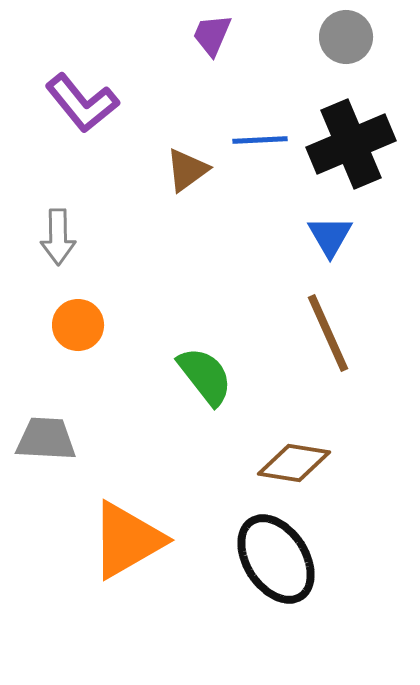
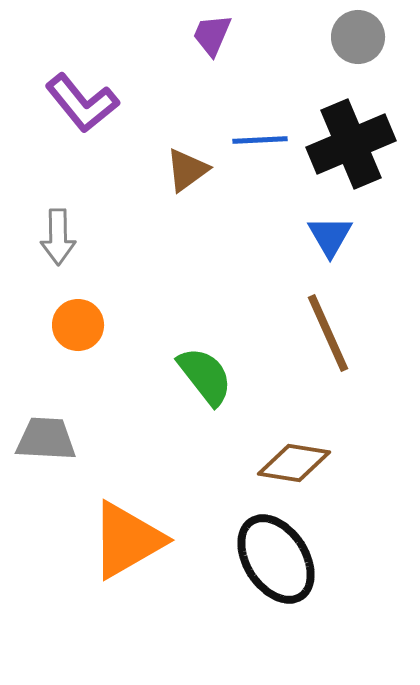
gray circle: moved 12 px right
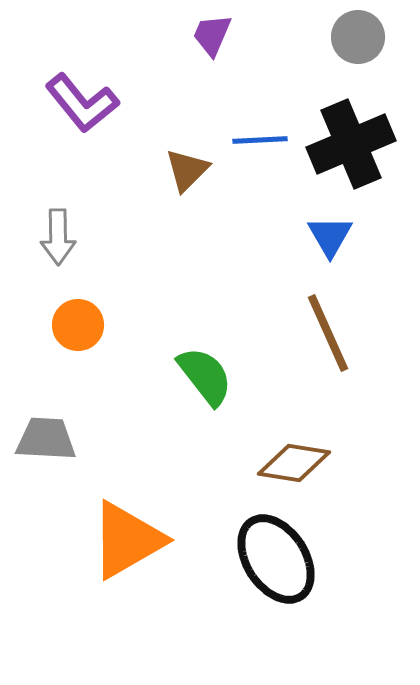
brown triangle: rotated 9 degrees counterclockwise
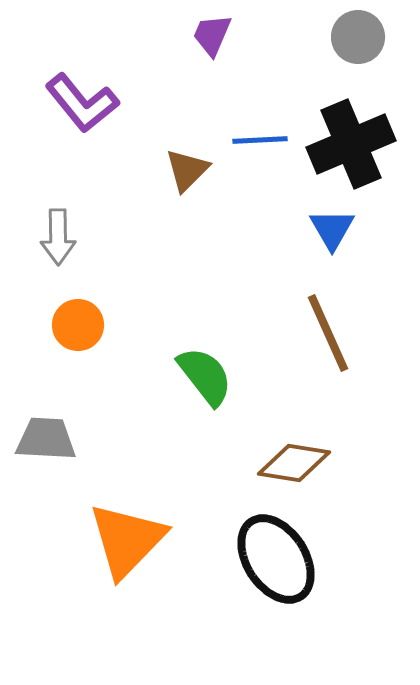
blue triangle: moved 2 px right, 7 px up
orange triangle: rotated 16 degrees counterclockwise
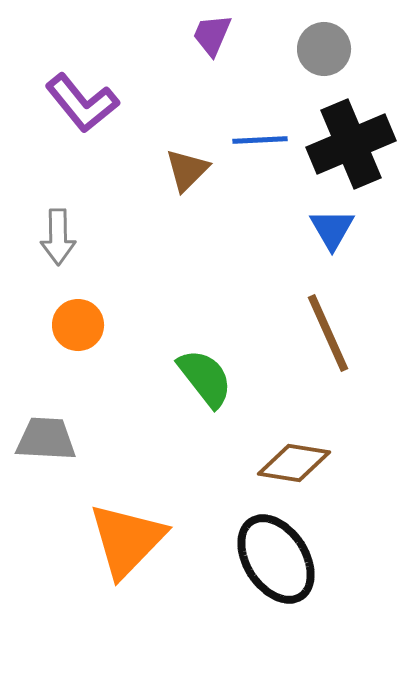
gray circle: moved 34 px left, 12 px down
green semicircle: moved 2 px down
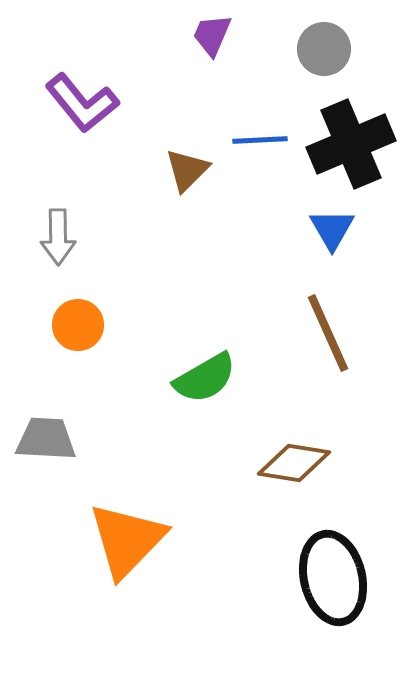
green semicircle: rotated 98 degrees clockwise
black ellipse: moved 57 px right, 19 px down; rotated 20 degrees clockwise
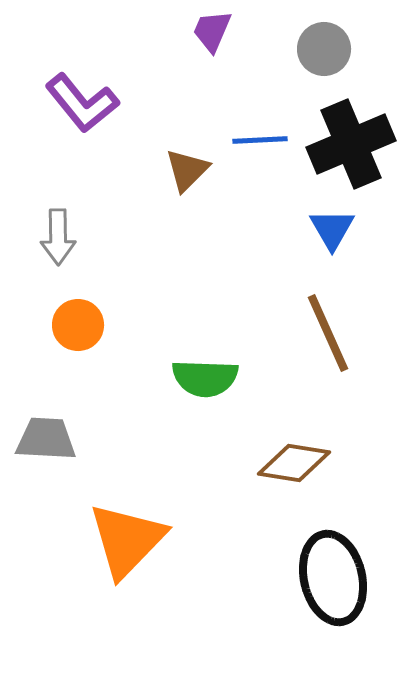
purple trapezoid: moved 4 px up
green semicircle: rotated 32 degrees clockwise
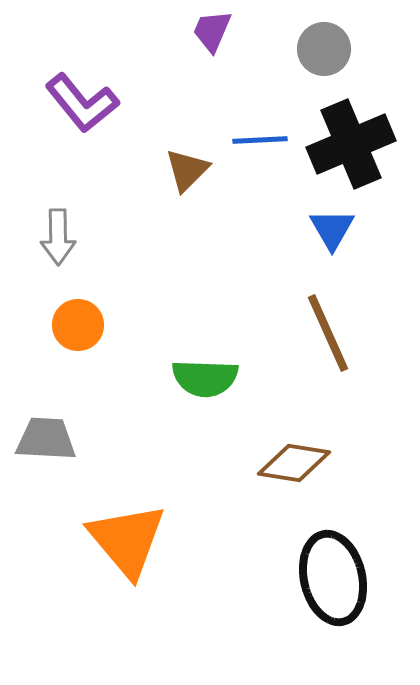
orange triangle: rotated 24 degrees counterclockwise
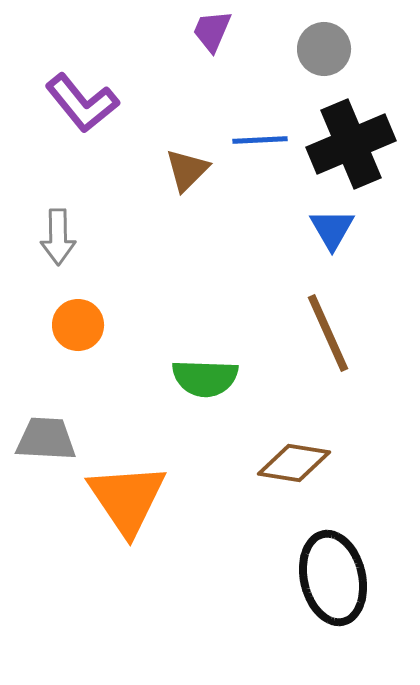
orange triangle: moved 41 px up; rotated 6 degrees clockwise
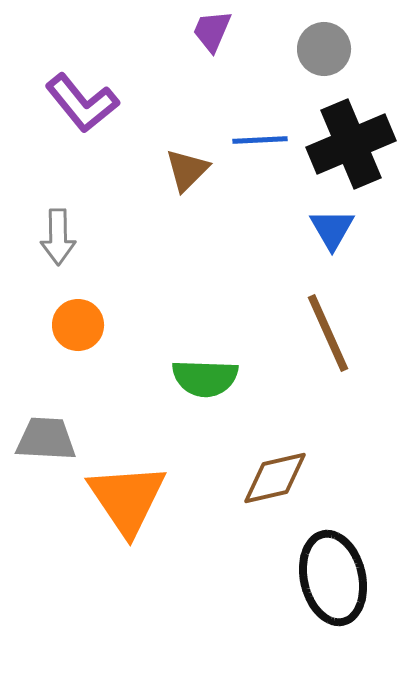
brown diamond: moved 19 px left, 15 px down; rotated 22 degrees counterclockwise
